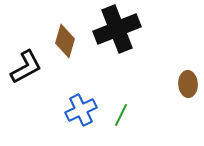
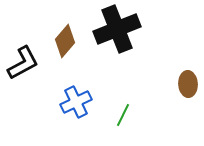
brown diamond: rotated 24 degrees clockwise
black L-shape: moved 3 px left, 4 px up
blue cross: moved 5 px left, 8 px up
green line: moved 2 px right
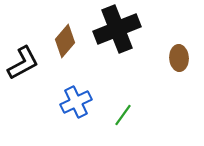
brown ellipse: moved 9 px left, 26 px up
green line: rotated 10 degrees clockwise
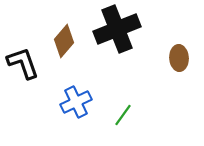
brown diamond: moved 1 px left
black L-shape: rotated 81 degrees counterclockwise
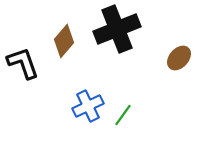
brown ellipse: rotated 45 degrees clockwise
blue cross: moved 12 px right, 4 px down
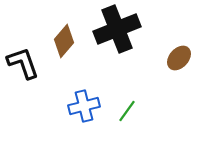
blue cross: moved 4 px left; rotated 12 degrees clockwise
green line: moved 4 px right, 4 px up
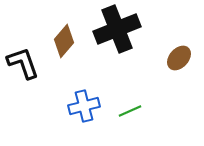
green line: moved 3 px right; rotated 30 degrees clockwise
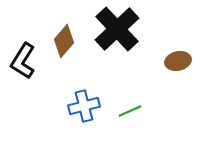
black cross: rotated 21 degrees counterclockwise
brown ellipse: moved 1 px left, 3 px down; rotated 35 degrees clockwise
black L-shape: moved 2 px up; rotated 129 degrees counterclockwise
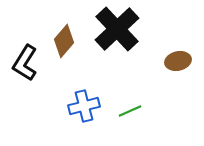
black L-shape: moved 2 px right, 2 px down
